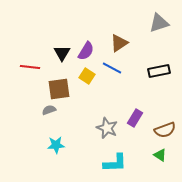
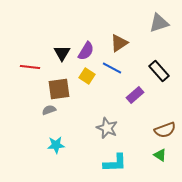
black rectangle: rotated 60 degrees clockwise
purple rectangle: moved 23 px up; rotated 18 degrees clockwise
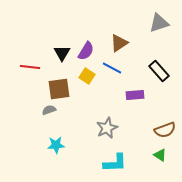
purple rectangle: rotated 36 degrees clockwise
gray star: rotated 25 degrees clockwise
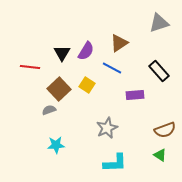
yellow square: moved 9 px down
brown square: rotated 35 degrees counterclockwise
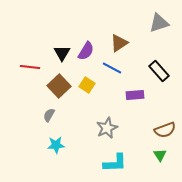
brown square: moved 3 px up
gray semicircle: moved 5 px down; rotated 40 degrees counterclockwise
green triangle: rotated 24 degrees clockwise
